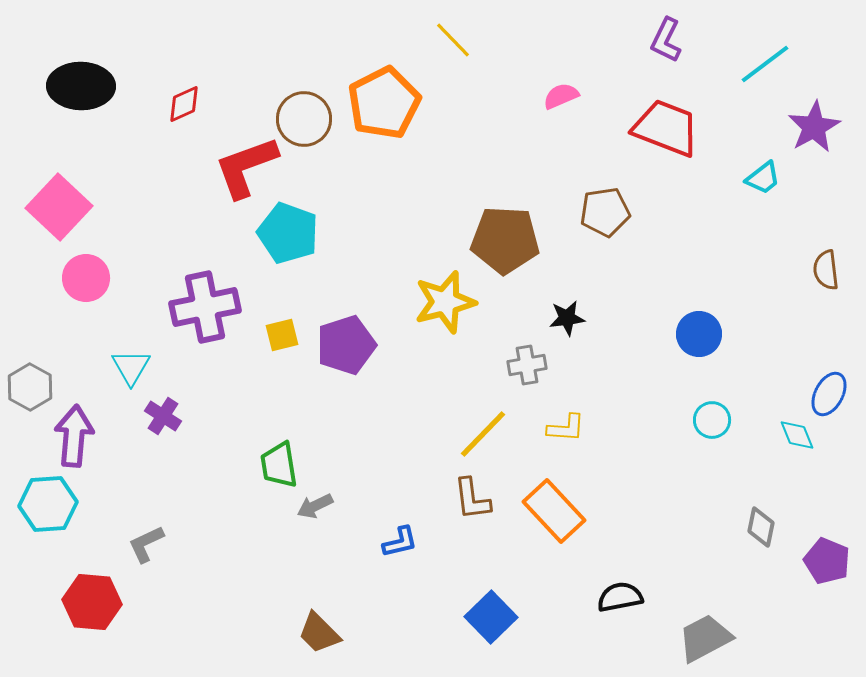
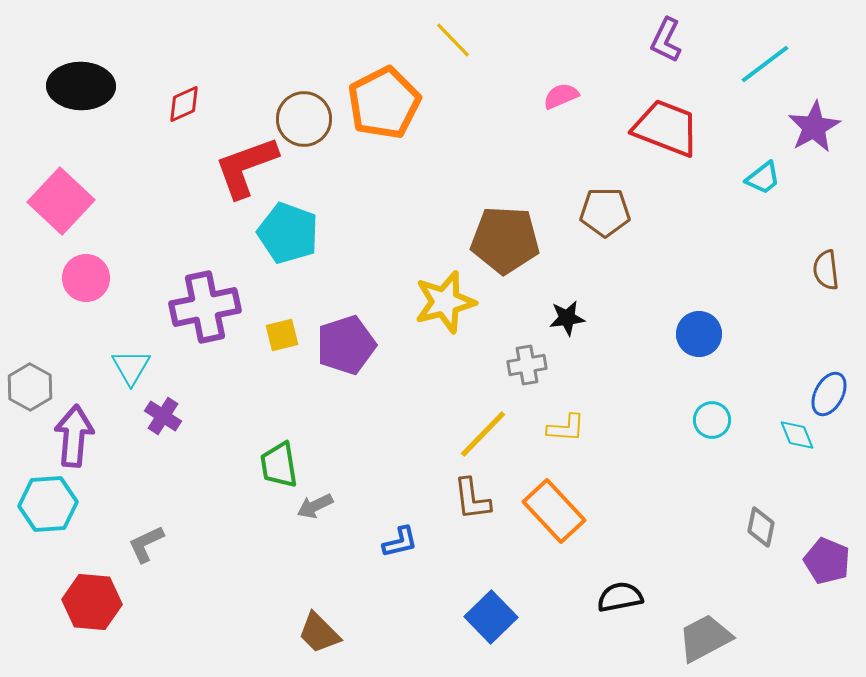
pink square at (59, 207): moved 2 px right, 6 px up
brown pentagon at (605, 212): rotated 9 degrees clockwise
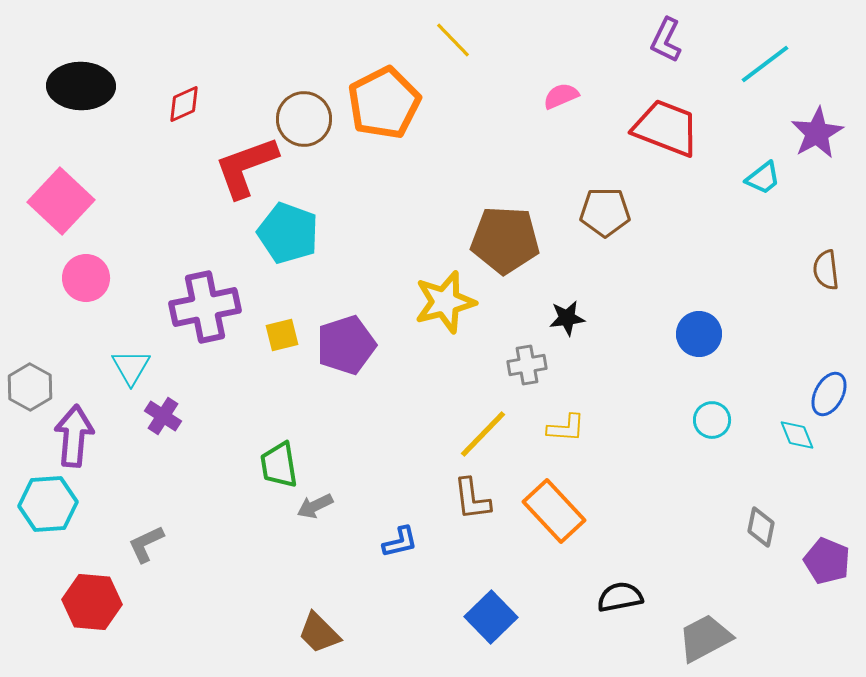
purple star at (814, 127): moved 3 px right, 6 px down
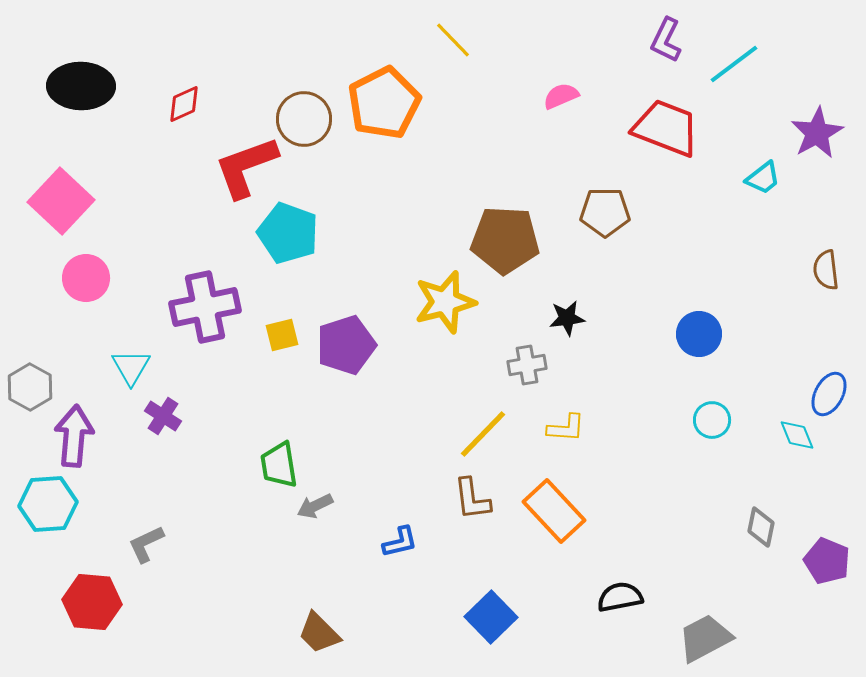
cyan line at (765, 64): moved 31 px left
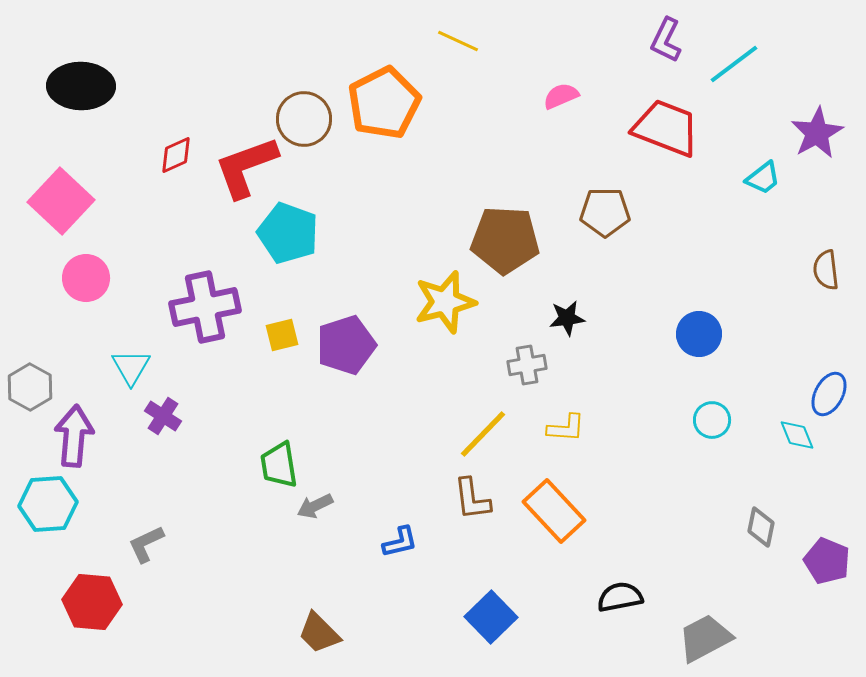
yellow line at (453, 40): moved 5 px right, 1 px down; rotated 21 degrees counterclockwise
red diamond at (184, 104): moved 8 px left, 51 px down
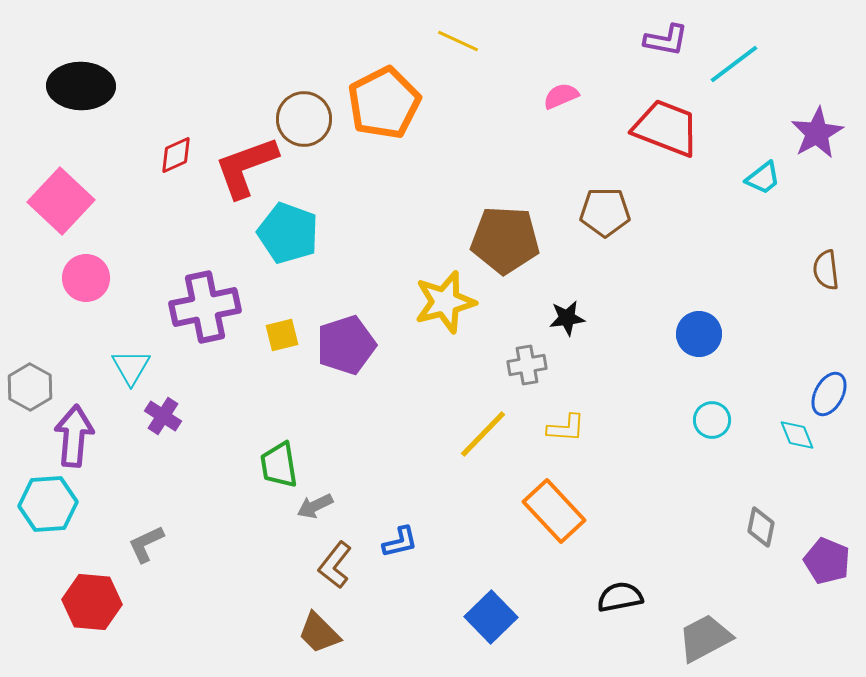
purple L-shape at (666, 40): rotated 105 degrees counterclockwise
brown L-shape at (472, 499): moved 137 px left, 66 px down; rotated 45 degrees clockwise
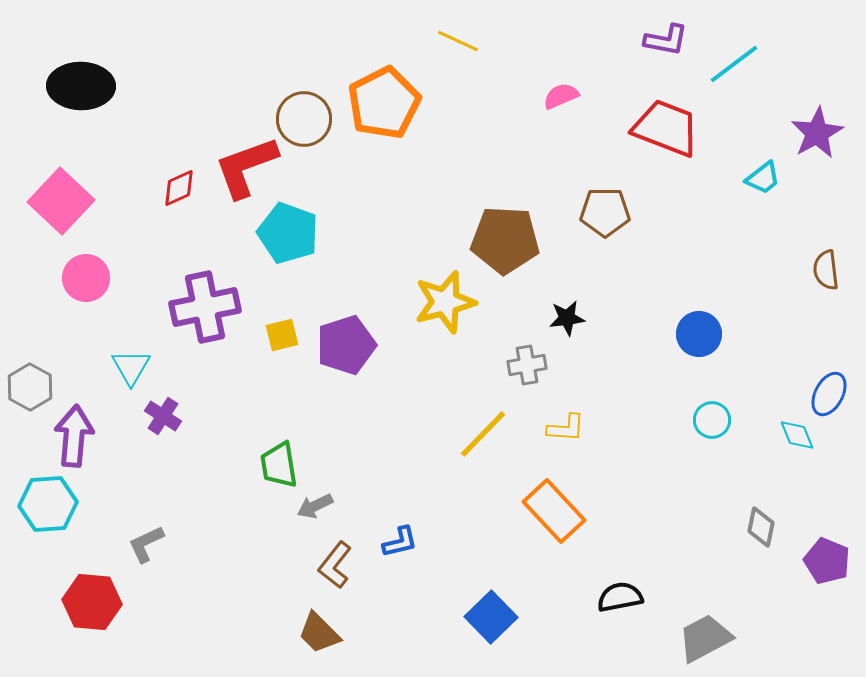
red diamond at (176, 155): moved 3 px right, 33 px down
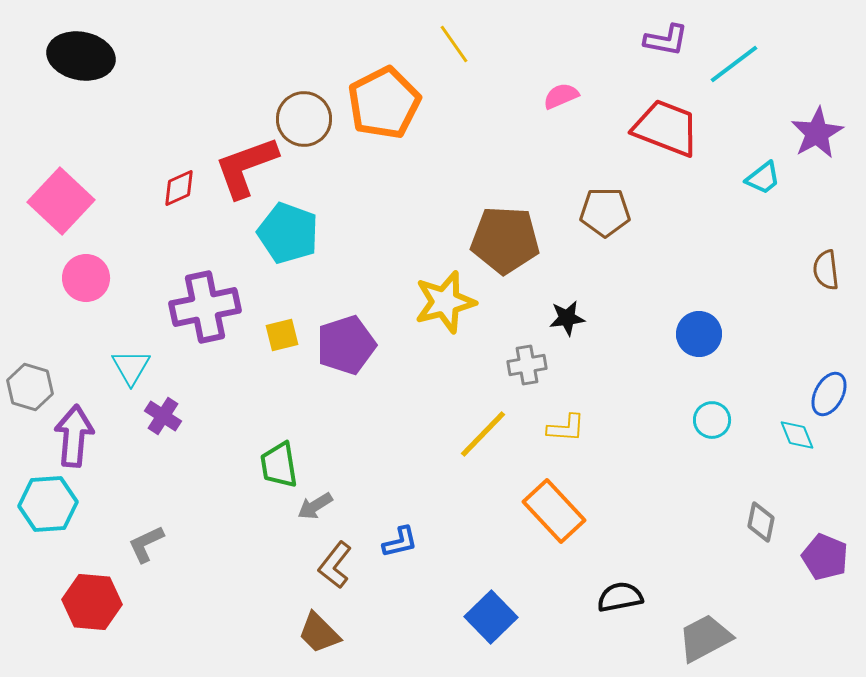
yellow line at (458, 41): moved 4 px left, 3 px down; rotated 30 degrees clockwise
black ellipse at (81, 86): moved 30 px up; rotated 10 degrees clockwise
gray hexagon at (30, 387): rotated 12 degrees counterclockwise
gray arrow at (315, 506): rotated 6 degrees counterclockwise
gray diamond at (761, 527): moved 5 px up
purple pentagon at (827, 561): moved 2 px left, 4 px up
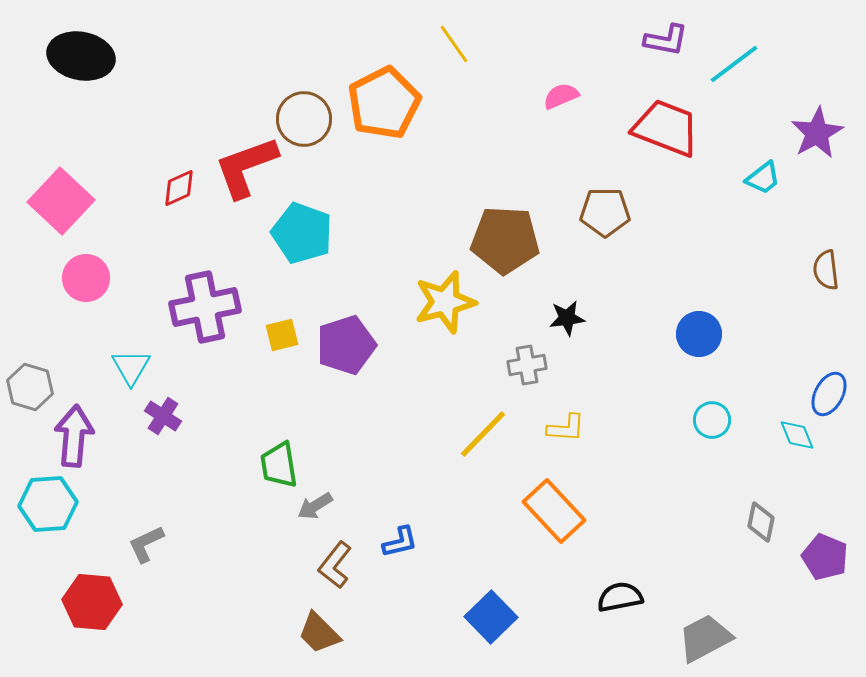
cyan pentagon at (288, 233): moved 14 px right
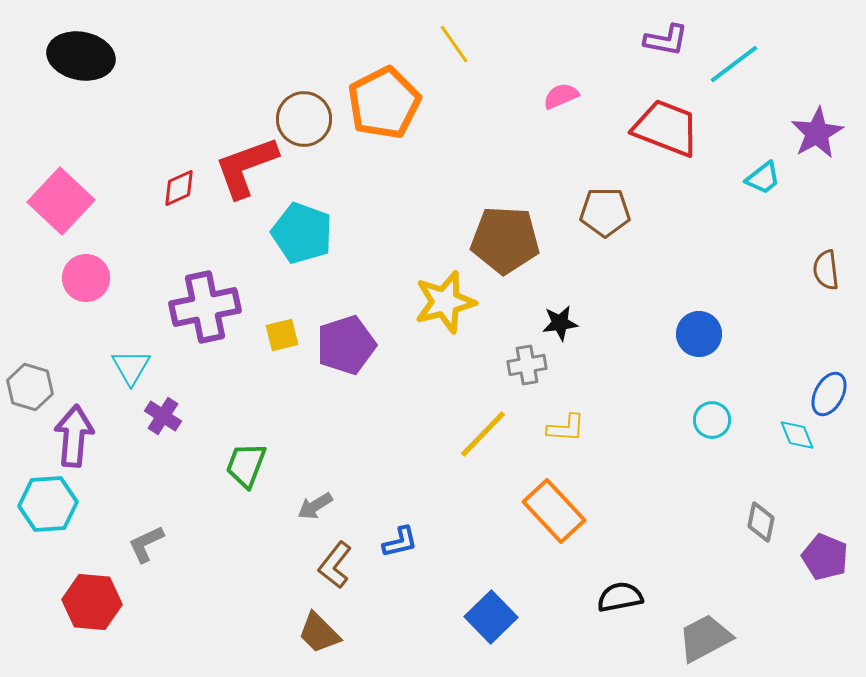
black star at (567, 318): moved 7 px left, 5 px down
green trapezoid at (279, 465): moved 33 px left; rotated 30 degrees clockwise
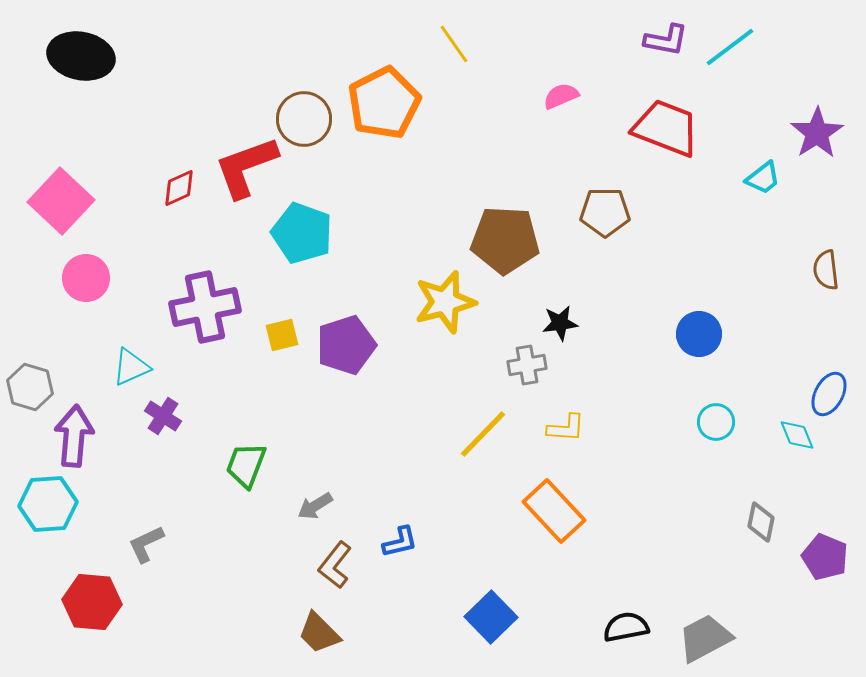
cyan line at (734, 64): moved 4 px left, 17 px up
purple star at (817, 133): rotated 4 degrees counterclockwise
cyan triangle at (131, 367): rotated 36 degrees clockwise
cyan circle at (712, 420): moved 4 px right, 2 px down
black semicircle at (620, 597): moved 6 px right, 30 px down
